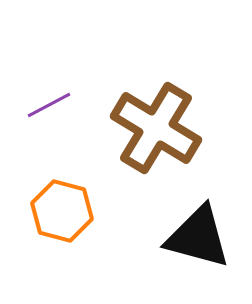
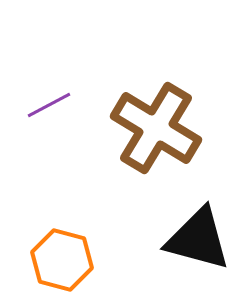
orange hexagon: moved 49 px down
black triangle: moved 2 px down
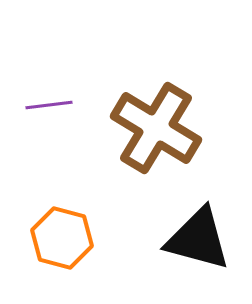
purple line: rotated 21 degrees clockwise
orange hexagon: moved 22 px up
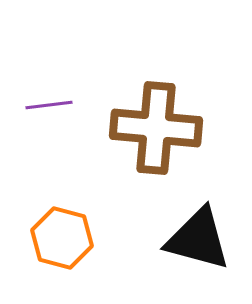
brown cross: rotated 26 degrees counterclockwise
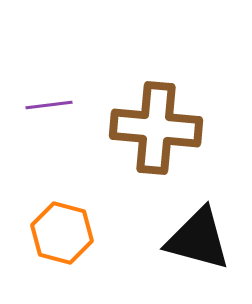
orange hexagon: moved 5 px up
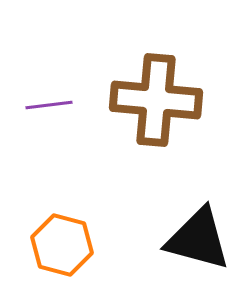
brown cross: moved 28 px up
orange hexagon: moved 12 px down
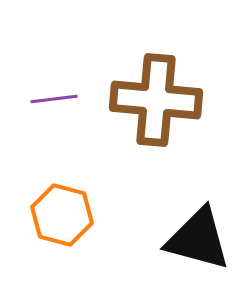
purple line: moved 5 px right, 6 px up
orange hexagon: moved 30 px up
